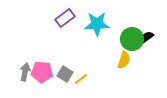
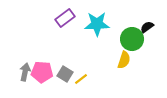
black semicircle: moved 10 px up
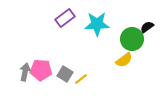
yellow semicircle: rotated 36 degrees clockwise
pink pentagon: moved 1 px left, 2 px up
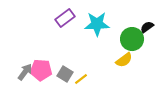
gray arrow: rotated 24 degrees clockwise
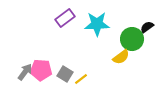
yellow semicircle: moved 3 px left, 3 px up
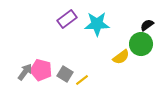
purple rectangle: moved 2 px right, 1 px down
black semicircle: moved 2 px up
green circle: moved 9 px right, 5 px down
pink pentagon: rotated 10 degrees clockwise
yellow line: moved 1 px right, 1 px down
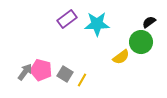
black semicircle: moved 2 px right, 3 px up
green circle: moved 2 px up
yellow line: rotated 24 degrees counterclockwise
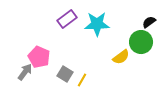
pink pentagon: moved 2 px left, 13 px up; rotated 10 degrees clockwise
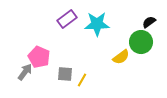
gray square: rotated 28 degrees counterclockwise
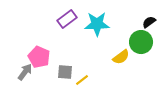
gray square: moved 2 px up
yellow line: rotated 24 degrees clockwise
